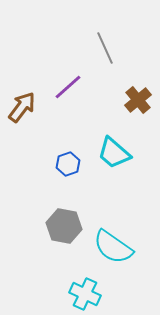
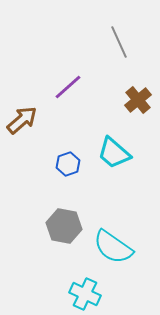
gray line: moved 14 px right, 6 px up
brown arrow: moved 13 px down; rotated 12 degrees clockwise
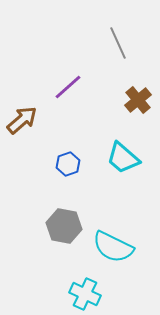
gray line: moved 1 px left, 1 px down
cyan trapezoid: moved 9 px right, 5 px down
cyan semicircle: rotated 9 degrees counterclockwise
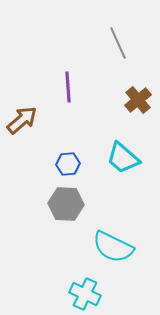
purple line: rotated 52 degrees counterclockwise
blue hexagon: rotated 15 degrees clockwise
gray hexagon: moved 2 px right, 22 px up; rotated 8 degrees counterclockwise
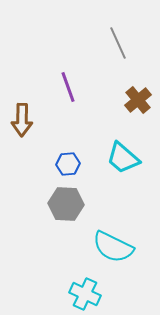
purple line: rotated 16 degrees counterclockwise
brown arrow: rotated 132 degrees clockwise
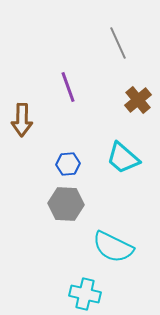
cyan cross: rotated 12 degrees counterclockwise
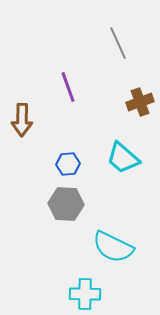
brown cross: moved 2 px right, 2 px down; rotated 20 degrees clockwise
cyan cross: rotated 12 degrees counterclockwise
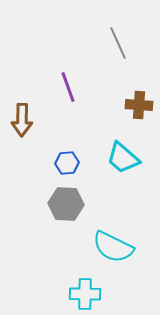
brown cross: moved 1 px left, 3 px down; rotated 24 degrees clockwise
blue hexagon: moved 1 px left, 1 px up
